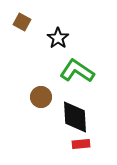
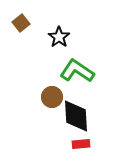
brown square: moved 1 px left, 1 px down; rotated 24 degrees clockwise
black star: moved 1 px right, 1 px up
brown circle: moved 11 px right
black diamond: moved 1 px right, 1 px up
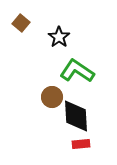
brown square: rotated 12 degrees counterclockwise
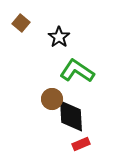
brown circle: moved 2 px down
black diamond: moved 5 px left
red rectangle: rotated 18 degrees counterclockwise
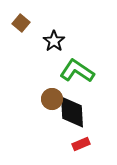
black star: moved 5 px left, 4 px down
black diamond: moved 1 px right, 4 px up
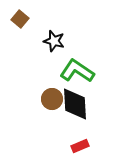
brown square: moved 1 px left, 4 px up
black star: rotated 20 degrees counterclockwise
black diamond: moved 3 px right, 8 px up
red rectangle: moved 1 px left, 2 px down
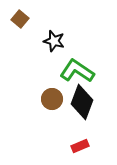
black diamond: moved 7 px right, 2 px up; rotated 24 degrees clockwise
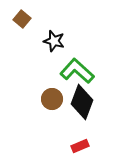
brown square: moved 2 px right
green L-shape: rotated 8 degrees clockwise
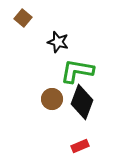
brown square: moved 1 px right, 1 px up
black star: moved 4 px right, 1 px down
green L-shape: rotated 32 degrees counterclockwise
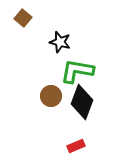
black star: moved 2 px right
brown circle: moved 1 px left, 3 px up
red rectangle: moved 4 px left
